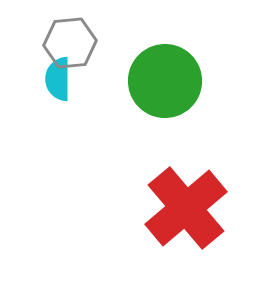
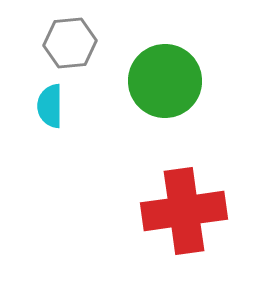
cyan semicircle: moved 8 px left, 27 px down
red cross: moved 2 px left, 3 px down; rotated 32 degrees clockwise
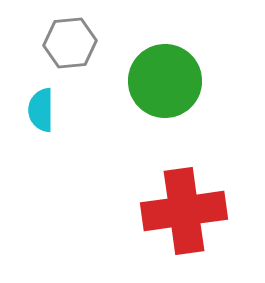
cyan semicircle: moved 9 px left, 4 px down
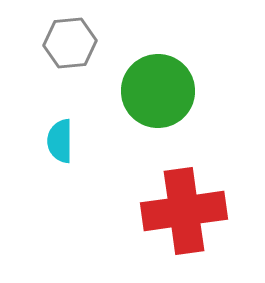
green circle: moved 7 px left, 10 px down
cyan semicircle: moved 19 px right, 31 px down
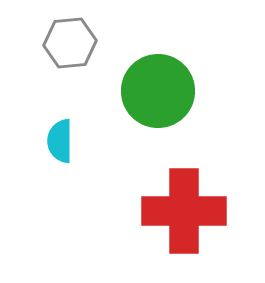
red cross: rotated 8 degrees clockwise
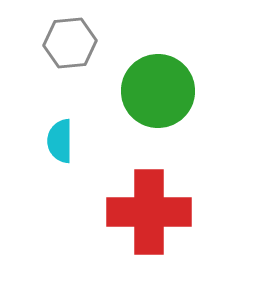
red cross: moved 35 px left, 1 px down
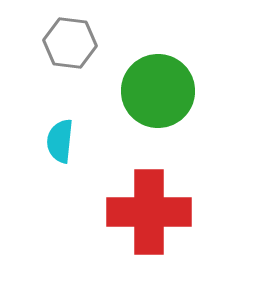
gray hexagon: rotated 12 degrees clockwise
cyan semicircle: rotated 6 degrees clockwise
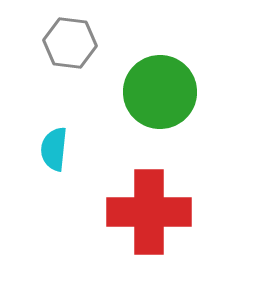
green circle: moved 2 px right, 1 px down
cyan semicircle: moved 6 px left, 8 px down
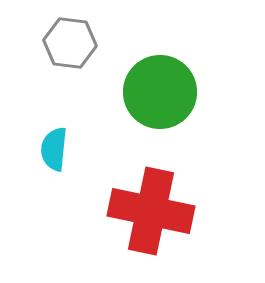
red cross: moved 2 px right, 1 px up; rotated 12 degrees clockwise
